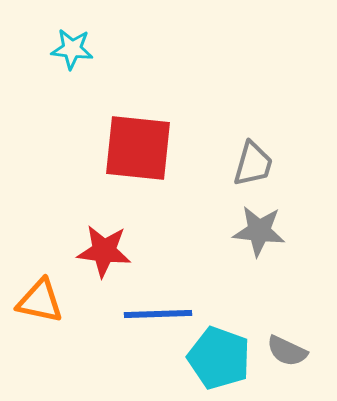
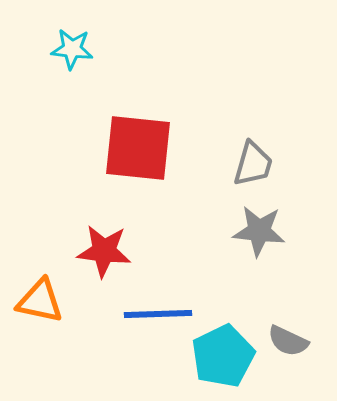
gray semicircle: moved 1 px right, 10 px up
cyan pentagon: moved 4 px right, 2 px up; rotated 26 degrees clockwise
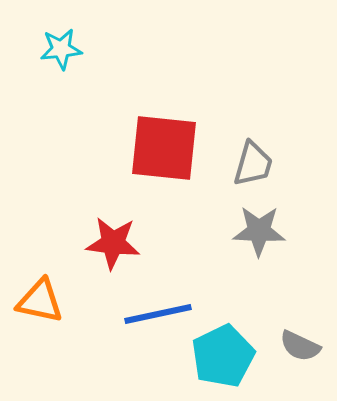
cyan star: moved 11 px left; rotated 12 degrees counterclockwise
red square: moved 26 px right
gray star: rotated 4 degrees counterclockwise
red star: moved 9 px right, 8 px up
blue line: rotated 10 degrees counterclockwise
gray semicircle: moved 12 px right, 5 px down
